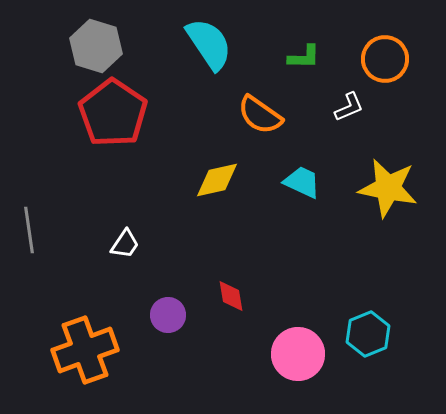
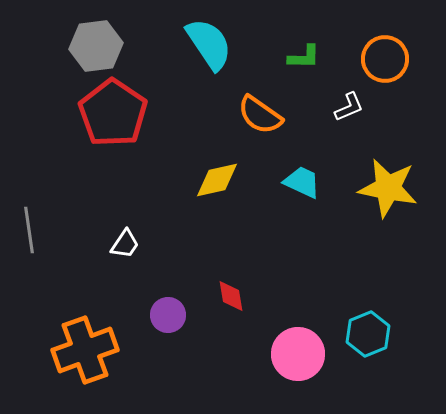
gray hexagon: rotated 24 degrees counterclockwise
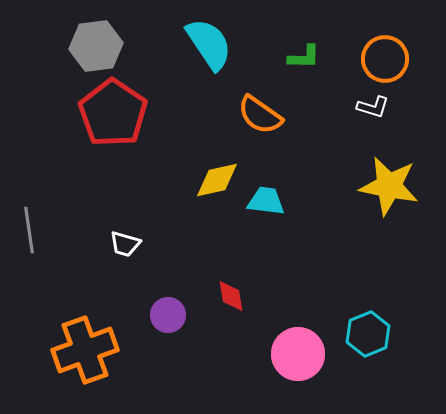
white L-shape: moved 24 px right; rotated 40 degrees clockwise
cyan trapezoid: moved 36 px left, 19 px down; rotated 18 degrees counterclockwise
yellow star: moved 1 px right, 2 px up
white trapezoid: rotated 72 degrees clockwise
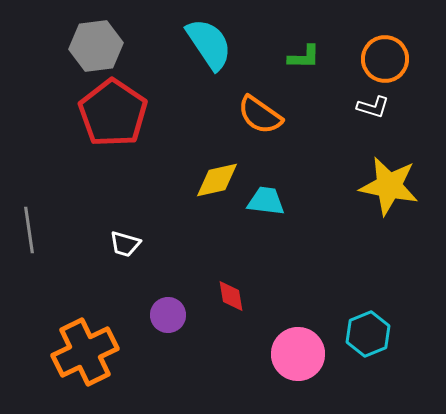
orange cross: moved 2 px down; rotated 6 degrees counterclockwise
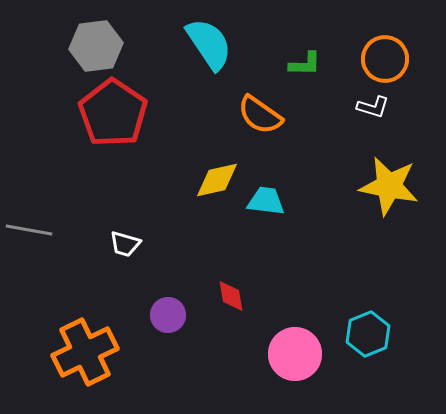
green L-shape: moved 1 px right, 7 px down
gray line: rotated 72 degrees counterclockwise
pink circle: moved 3 px left
